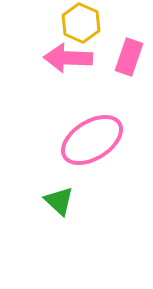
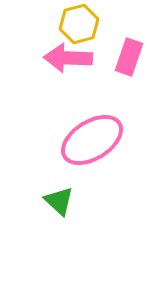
yellow hexagon: moved 2 px left, 1 px down; rotated 21 degrees clockwise
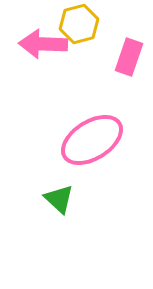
pink arrow: moved 25 px left, 14 px up
green triangle: moved 2 px up
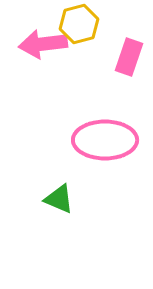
pink arrow: rotated 9 degrees counterclockwise
pink ellipse: moved 13 px right; rotated 32 degrees clockwise
green triangle: rotated 20 degrees counterclockwise
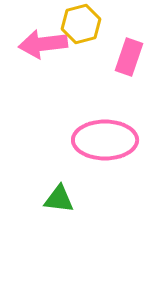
yellow hexagon: moved 2 px right
green triangle: rotated 16 degrees counterclockwise
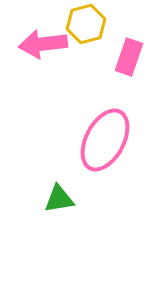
yellow hexagon: moved 5 px right
pink ellipse: rotated 62 degrees counterclockwise
green triangle: rotated 16 degrees counterclockwise
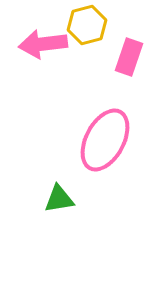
yellow hexagon: moved 1 px right, 1 px down
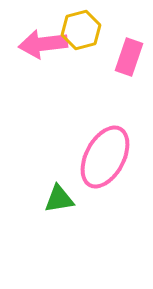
yellow hexagon: moved 6 px left, 5 px down
pink ellipse: moved 17 px down
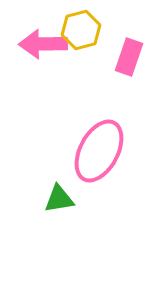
pink arrow: rotated 6 degrees clockwise
pink ellipse: moved 6 px left, 6 px up
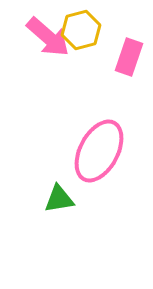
pink arrow: moved 5 px right, 7 px up; rotated 138 degrees counterclockwise
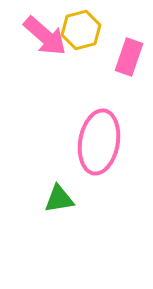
pink arrow: moved 3 px left, 1 px up
pink ellipse: moved 9 px up; rotated 18 degrees counterclockwise
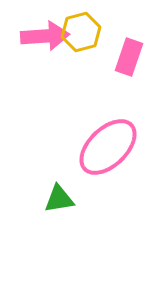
yellow hexagon: moved 2 px down
pink arrow: rotated 45 degrees counterclockwise
pink ellipse: moved 9 px right, 5 px down; rotated 36 degrees clockwise
